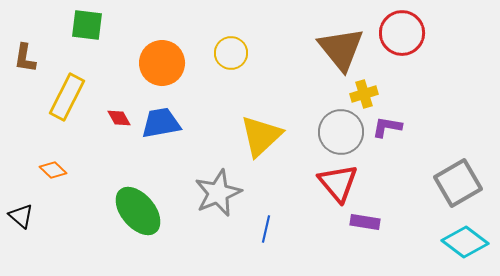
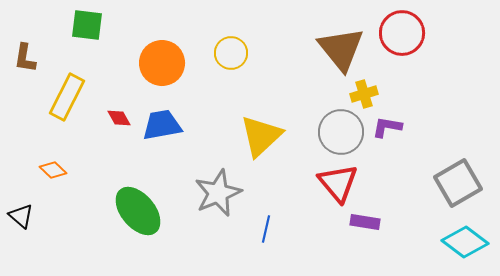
blue trapezoid: moved 1 px right, 2 px down
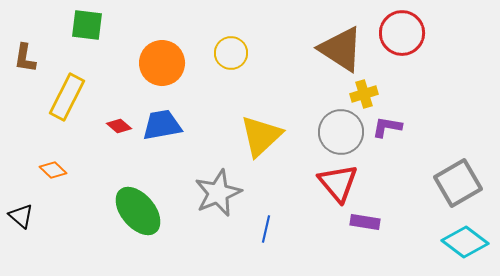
brown triangle: rotated 18 degrees counterclockwise
red diamond: moved 8 px down; rotated 20 degrees counterclockwise
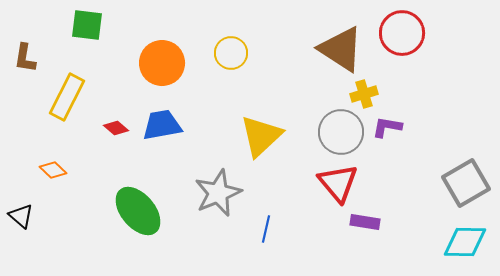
red diamond: moved 3 px left, 2 px down
gray square: moved 8 px right
cyan diamond: rotated 36 degrees counterclockwise
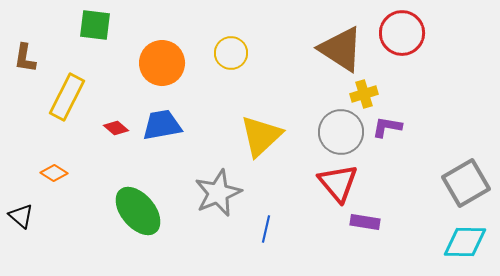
green square: moved 8 px right
orange diamond: moved 1 px right, 3 px down; rotated 12 degrees counterclockwise
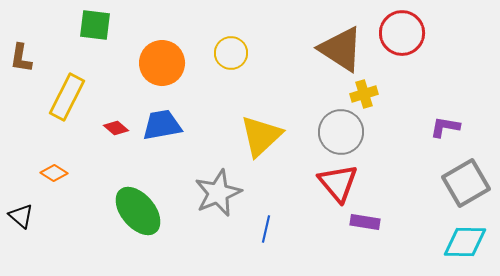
brown L-shape: moved 4 px left
purple L-shape: moved 58 px right
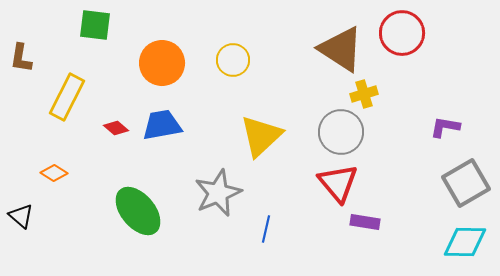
yellow circle: moved 2 px right, 7 px down
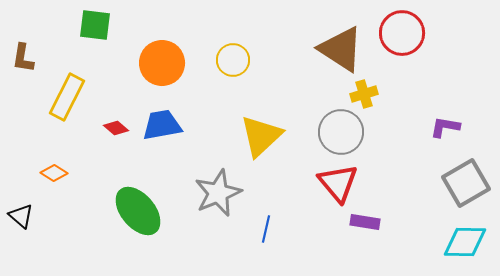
brown L-shape: moved 2 px right
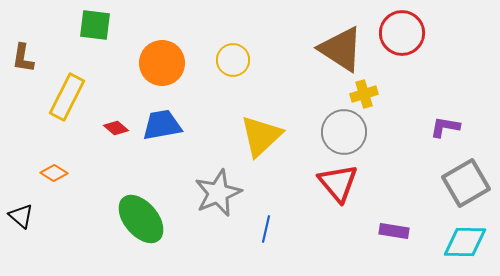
gray circle: moved 3 px right
green ellipse: moved 3 px right, 8 px down
purple rectangle: moved 29 px right, 9 px down
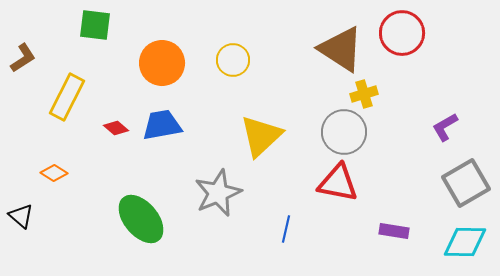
brown L-shape: rotated 132 degrees counterclockwise
purple L-shape: rotated 40 degrees counterclockwise
red triangle: rotated 39 degrees counterclockwise
blue line: moved 20 px right
